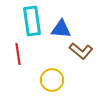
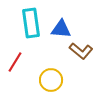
cyan rectangle: moved 1 px left, 2 px down
red line: moved 3 px left, 8 px down; rotated 40 degrees clockwise
yellow circle: moved 1 px left
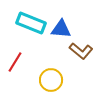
cyan rectangle: rotated 60 degrees counterclockwise
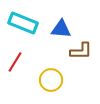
cyan rectangle: moved 8 px left
brown L-shape: rotated 40 degrees counterclockwise
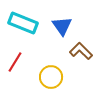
blue triangle: moved 1 px right, 3 px up; rotated 50 degrees clockwise
brown L-shape: rotated 135 degrees counterclockwise
yellow circle: moved 3 px up
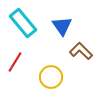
cyan rectangle: rotated 28 degrees clockwise
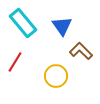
yellow circle: moved 5 px right, 1 px up
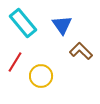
blue triangle: moved 1 px up
yellow circle: moved 15 px left
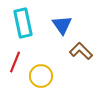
cyan rectangle: rotated 28 degrees clockwise
red line: rotated 10 degrees counterclockwise
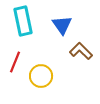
cyan rectangle: moved 2 px up
